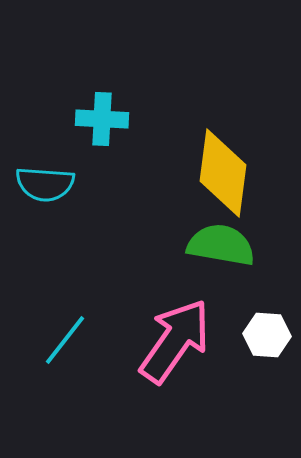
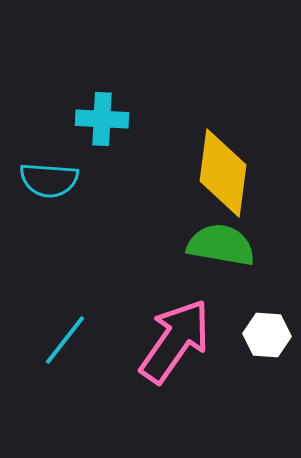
cyan semicircle: moved 4 px right, 4 px up
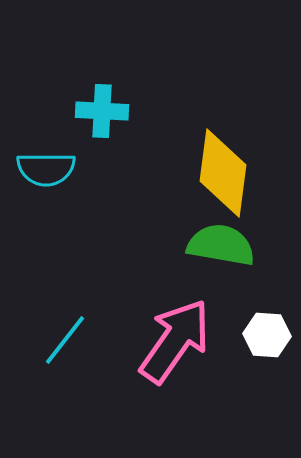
cyan cross: moved 8 px up
cyan semicircle: moved 3 px left, 11 px up; rotated 4 degrees counterclockwise
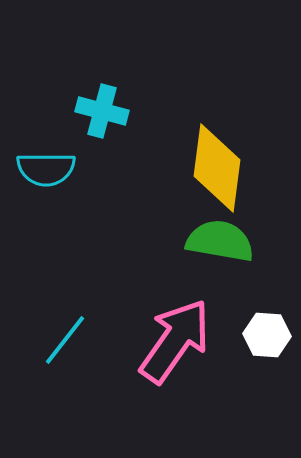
cyan cross: rotated 12 degrees clockwise
yellow diamond: moved 6 px left, 5 px up
green semicircle: moved 1 px left, 4 px up
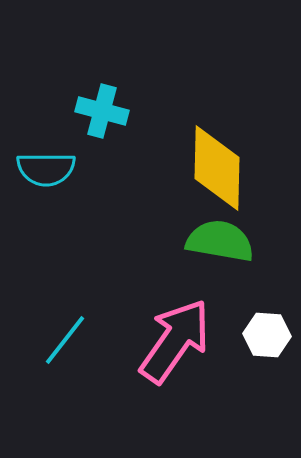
yellow diamond: rotated 6 degrees counterclockwise
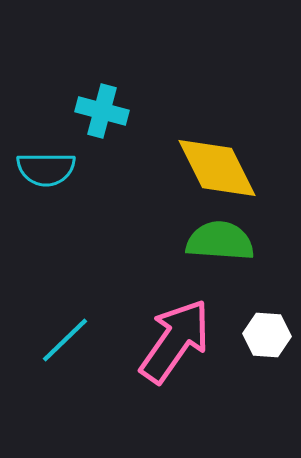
yellow diamond: rotated 28 degrees counterclockwise
green semicircle: rotated 6 degrees counterclockwise
cyan line: rotated 8 degrees clockwise
